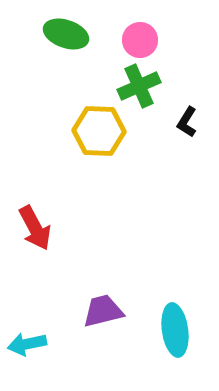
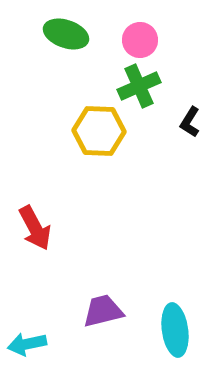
black L-shape: moved 3 px right
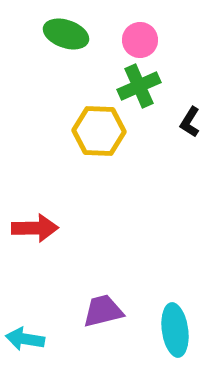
red arrow: rotated 63 degrees counterclockwise
cyan arrow: moved 2 px left, 5 px up; rotated 21 degrees clockwise
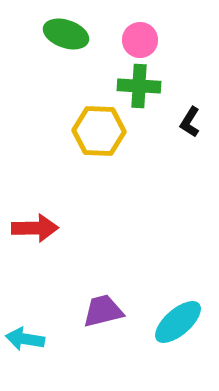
green cross: rotated 27 degrees clockwise
cyan ellipse: moved 3 px right, 8 px up; rotated 57 degrees clockwise
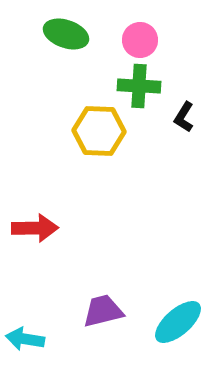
black L-shape: moved 6 px left, 5 px up
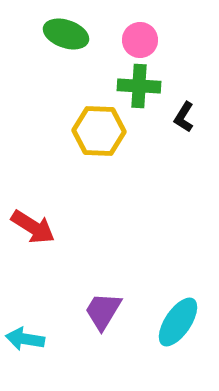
red arrow: moved 2 px left, 1 px up; rotated 33 degrees clockwise
purple trapezoid: rotated 45 degrees counterclockwise
cyan ellipse: rotated 15 degrees counterclockwise
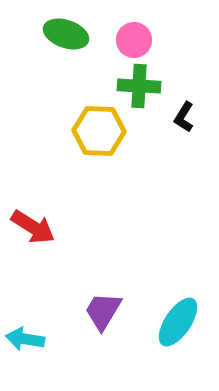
pink circle: moved 6 px left
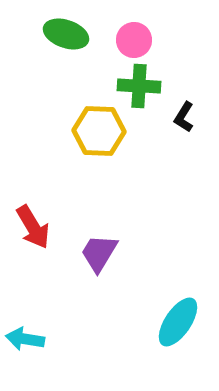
red arrow: rotated 27 degrees clockwise
purple trapezoid: moved 4 px left, 58 px up
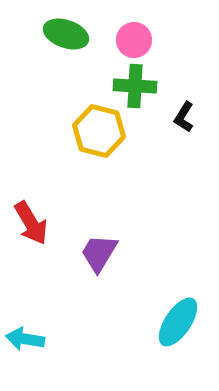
green cross: moved 4 px left
yellow hexagon: rotated 12 degrees clockwise
red arrow: moved 2 px left, 4 px up
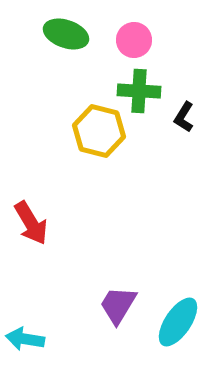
green cross: moved 4 px right, 5 px down
purple trapezoid: moved 19 px right, 52 px down
